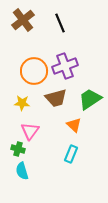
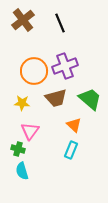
green trapezoid: rotated 75 degrees clockwise
cyan rectangle: moved 4 px up
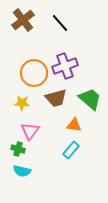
black line: rotated 18 degrees counterclockwise
orange circle: moved 2 px down
orange triangle: rotated 35 degrees counterclockwise
cyan rectangle: rotated 18 degrees clockwise
cyan semicircle: rotated 60 degrees counterclockwise
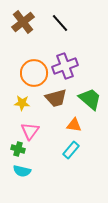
brown cross: moved 2 px down
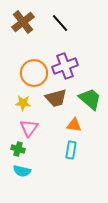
yellow star: moved 1 px right
pink triangle: moved 1 px left, 3 px up
cyan rectangle: rotated 30 degrees counterclockwise
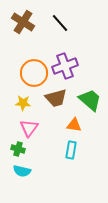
brown cross: rotated 20 degrees counterclockwise
green trapezoid: moved 1 px down
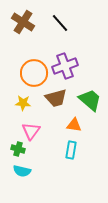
pink triangle: moved 2 px right, 3 px down
